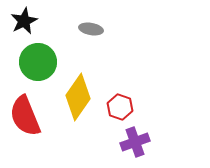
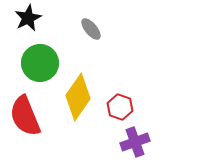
black star: moved 4 px right, 3 px up
gray ellipse: rotated 40 degrees clockwise
green circle: moved 2 px right, 1 px down
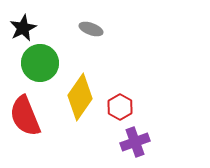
black star: moved 5 px left, 10 px down
gray ellipse: rotated 30 degrees counterclockwise
yellow diamond: moved 2 px right
red hexagon: rotated 10 degrees clockwise
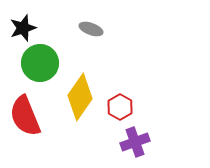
black star: rotated 8 degrees clockwise
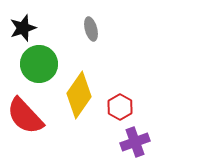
gray ellipse: rotated 55 degrees clockwise
green circle: moved 1 px left, 1 px down
yellow diamond: moved 1 px left, 2 px up
red semicircle: rotated 21 degrees counterclockwise
